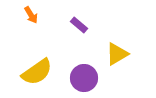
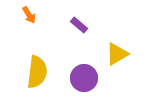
orange arrow: moved 2 px left
yellow semicircle: rotated 48 degrees counterclockwise
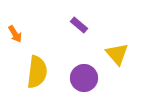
orange arrow: moved 14 px left, 19 px down
yellow triangle: rotated 40 degrees counterclockwise
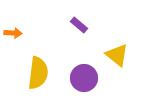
orange arrow: moved 2 px left, 1 px up; rotated 54 degrees counterclockwise
yellow triangle: moved 1 px down; rotated 10 degrees counterclockwise
yellow semicircle: moved 1 px right, 1 px down
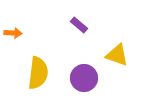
yellow triangle: rotated 20 degrees counterclockwise
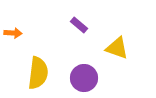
yellow triangle: moved 7 px up
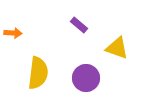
purple circle: moved 2 px right
